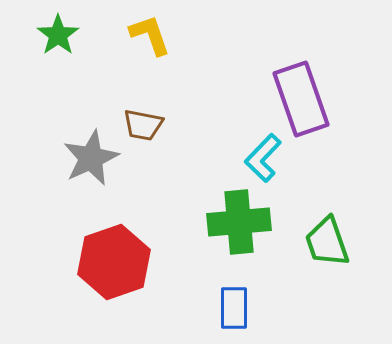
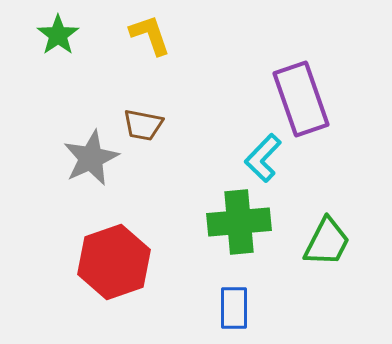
green trapezoid: rotated 134 degrees counterclockwise
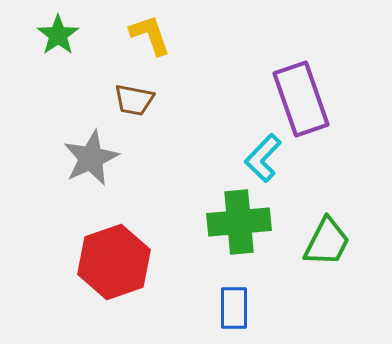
brown trapezoid: moved 9 px left, 25 px up
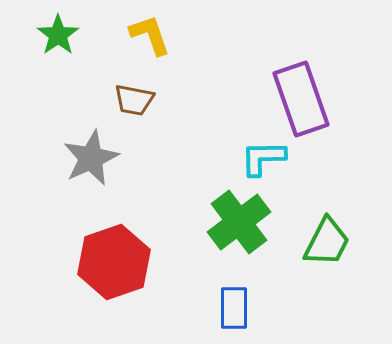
cyan L-shape: rotated 45 degrees clockwise
green cross: rotated 32 degrees counterclockwise
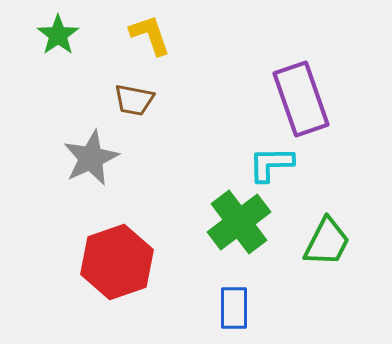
cyan L-shape: moved 8 px right, 6 px down
red hexagon: moved 3 px right
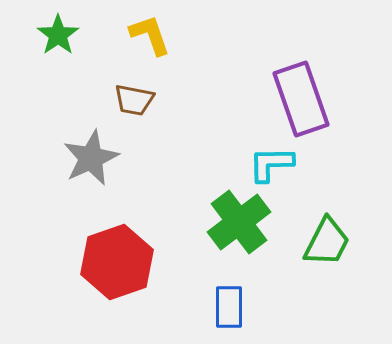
blue rectangle: moved 5 px left, 1 px up
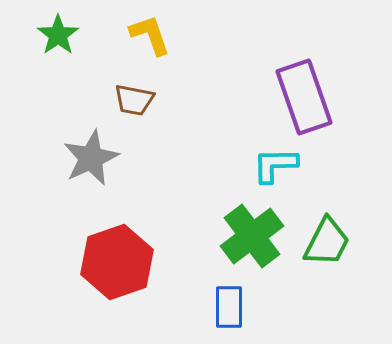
purple rectangle: moved 3 px right, 2 px up
cyan L-shape: moved 4 px right, 1 px down
green cross: moved 13 px right, 14 px down
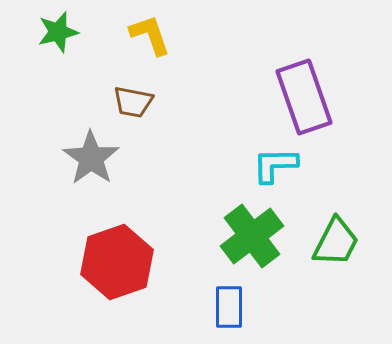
green star: moved 3 px up; rotated 21 degrees clockwise
brown trapezoid: moved 1 px left, 2 px down
gray star: rotated 12 degrees counterclockwise
green trapezoid: moved 9 px right
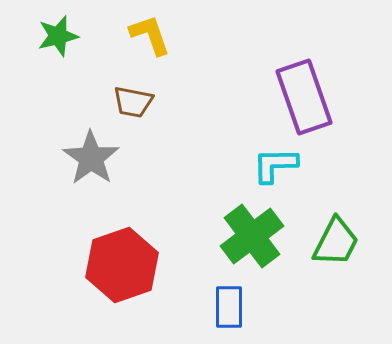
green star: moved 4 px down
red hexagon: moved 5 px right, 3 px down
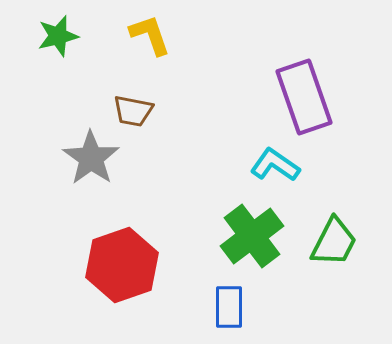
brown trapezoid: moved 9 px down
cyan L-shape: rotated 36 degrees clockwise
green trapezoid: moved 2 px left
